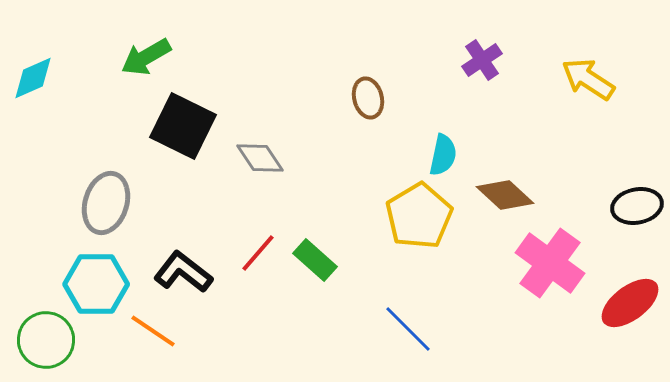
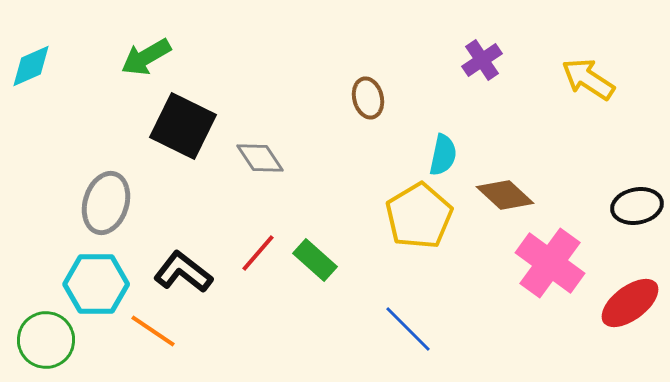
cyan diamond: moved 2 px left, 12 px up
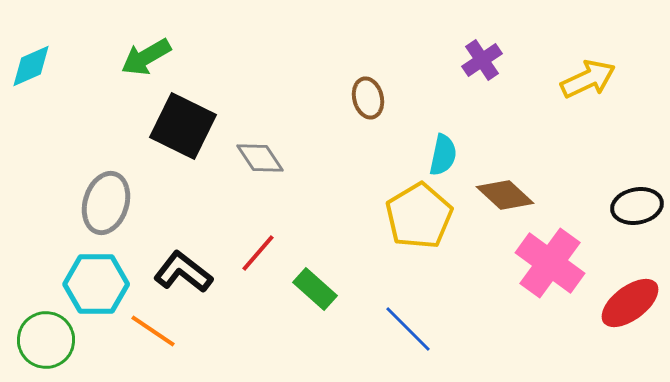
yellow arrow: rotated 122 degrees clockwise
green rectangle: moved 29 px down
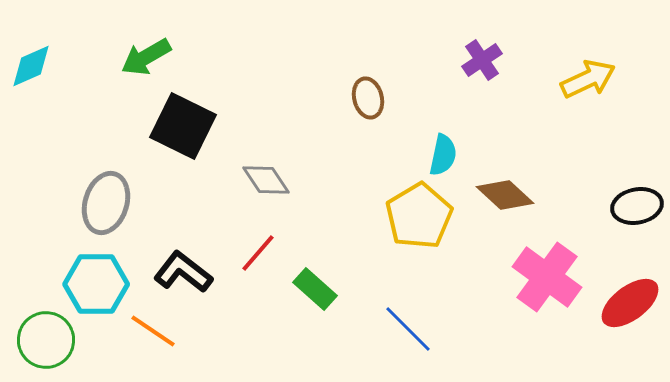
gray diamond: moved 6 px right, 22 px down
pink cross: moved 3 px left, 14 px down
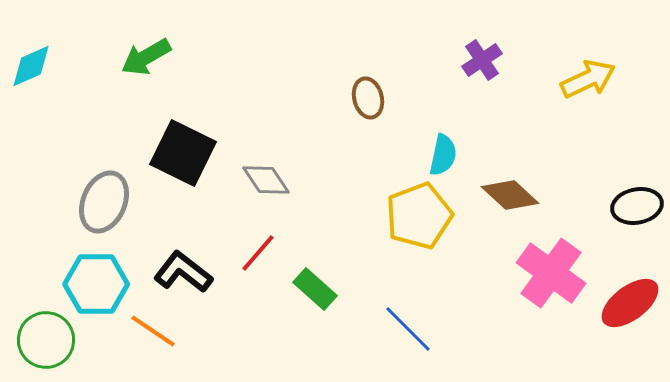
black square: moved 27 px down
brown diamond: moved 5 px right
gray ellipse: moved 2 px left, 1 px up; rotated 6 degrees clockwise
yellow pentagon: rotated 10 degrees clockwise
pink cross: moved 4 px right, 4 px up
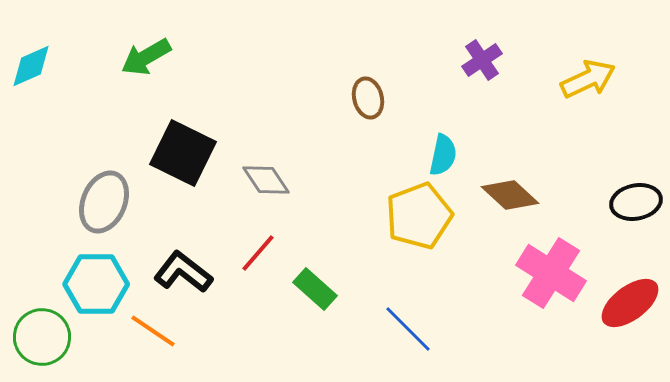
black ellipse: moved 1 px left, 4 px up
pink cross: rotated 4 degrees counterclockwise
green circle: moved 4 px left, 3 px up
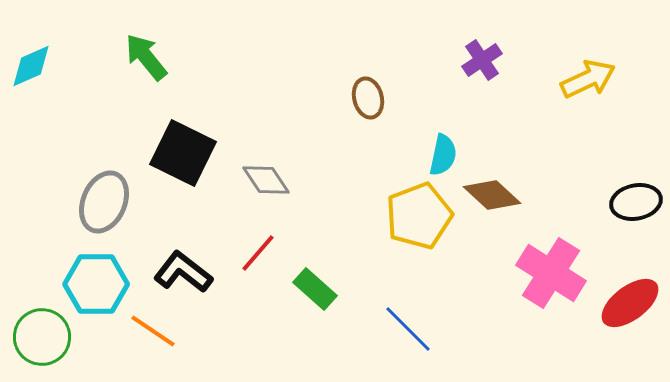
green arrow: rotated 81 degrees clockwise
brown diamond: moved 18 px left
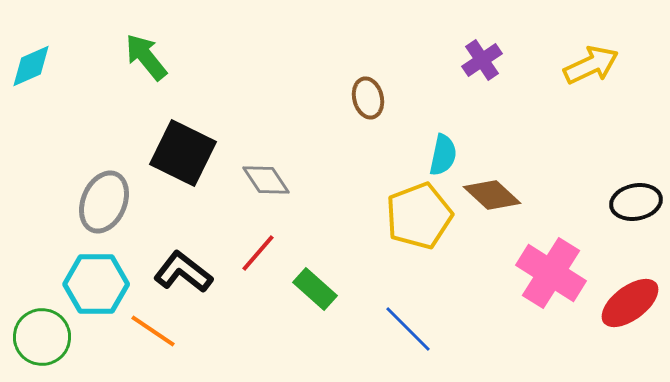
yellow arrow: moved 3 px right, 14 px up
